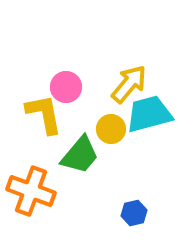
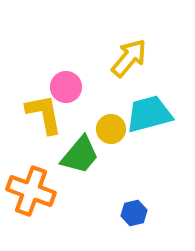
yellow arrow: moved 26 px up
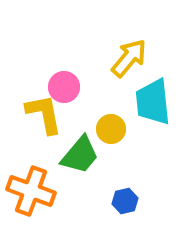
pink circle: moved 2 px left
cyan trapezoid: moved 4 px right, 12 px up; rotated 81 degrees counterclockwise
blue hexagon: moved 9 px left, 12 px up
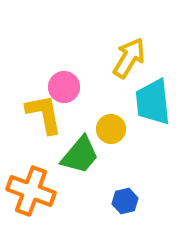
yellow arrow: rotated 9 degrees counterclockwise
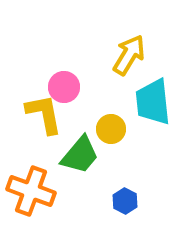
yellow arrow: moved 3 px up
blue hexagon: rotated 20 degrees counterclockwise
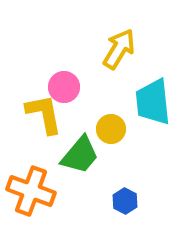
yellow arrow: moved 10 px left, 6 px up
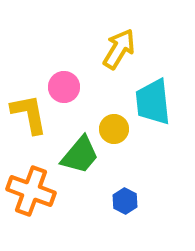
yellow L-shape: moved 15 px left
yellow circle: moved 3 px right
